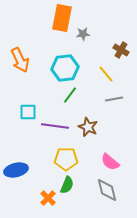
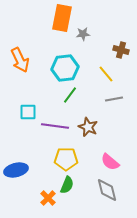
brown cross: rotated 14 degrees counterclockwise
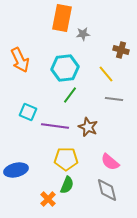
gray line: rotated 18 degrees clockwise
cyan square: rotated 24 degrees clockwise
orange cross: moved 1 px down
